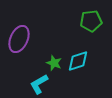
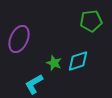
cyan L-shape: moved 5 px left
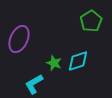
green pentagon: rotated 25 degrees counterclockwise
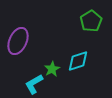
purple ellipse: moved 1 px left, 2 px down
green star: moved 2 px left, 6 px down; rotated 21 degrees clockwise
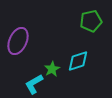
green pentagon: rotated 20 degrees clockwise
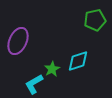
green pentagon: moved 4 px right, 1 px up
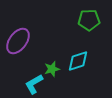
green pentagon: moved 6 px left; rotated 10 degrees clockwise
purple ellipse: rotated 12 degrees clockwise
green star: rotated 14 degrees clockwise
